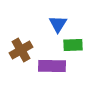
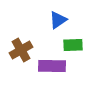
blue triangle: moved 4 px up; rotated 24 degrees clockwise
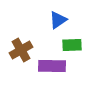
green rectangle: moved 1 px left
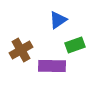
green rectangle: moved 3 px right; rotated 18 degrees counterclockwise
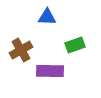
blue triangle: moved 11 px left, 3 px up; rotated 36 degrees clockwise
purple rectangle: moved 2 px left, 5 px down
